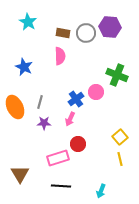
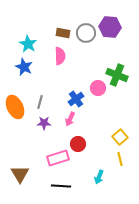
cyan star: moved 22 px down
pink circle: moved 2 px right, 4 px up
cyan arrow: moved 2 px left, 14 px up
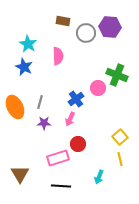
brown rectangle: moved 12 px up
pink semicircle: moved 2 px left
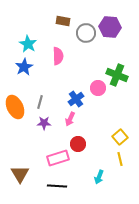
blue star: rotated 18 degrees clockwise
black line: moved 4 px left
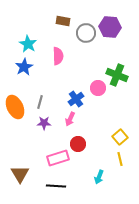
black line: moved 1 px left
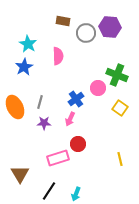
yellow square: moved 29 px up; rotated 14 degrees counterclockwise
cyan arrow: moved 23 px left, 17 px down
black line: moved 7 px left, 5 px down; rotated 60 degrees counterclockwise
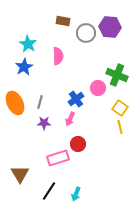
orange ellipse: moved 4 px up
yellow line: moved 32 px up
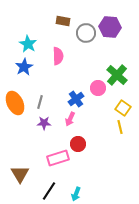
green cross: rotated 20 degrees clockwise
yellow square: moved 3 px right
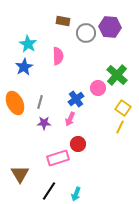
yellow line: rotated 40 degrees clockwise
